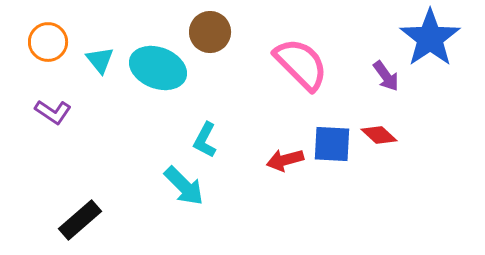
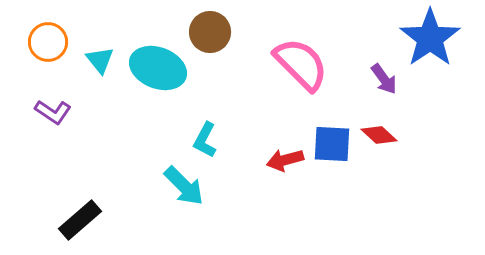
purple arrow: moved 2 px left, 3 px down
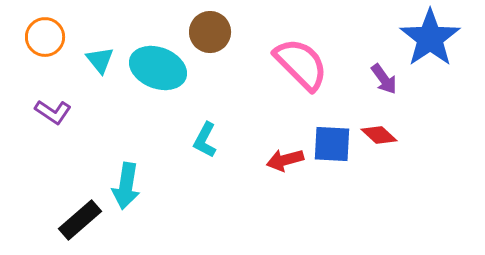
orange circle: moved 3 px left, 5 px up
cyan arrow: moved 58 px left; rotated 54 degrees clockwise
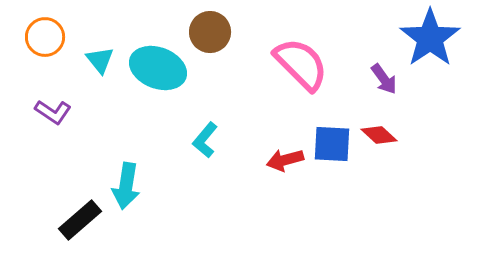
cyan L-shape: rotated 12 degrees clockwise
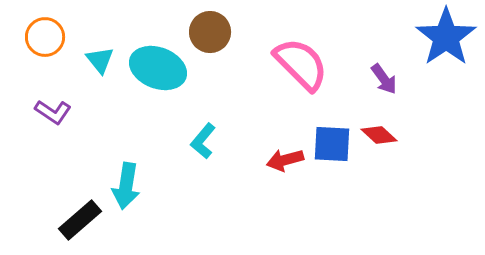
blue star: moved 16 px right, 1 px up
cyan L-shape: moved 2 px left, 1 px down
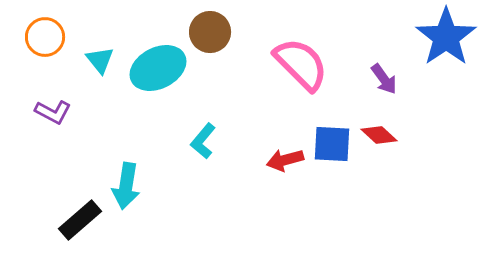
cyan ellipse: rotated 48 degrees counterclockwise
purple L-shape: rotated 6 degrees counterclockwise
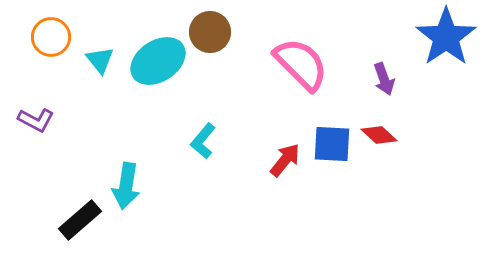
orange circle: moved 6 px right
cyan ellipse: moved 7 px up; rotated 6 degrees counterclockwise
purple arrow: rotated 16 degrees clockwise
purple L-shape: moved 17 px left, 8 px down
red arrow: rotated 144 degrees clockwise
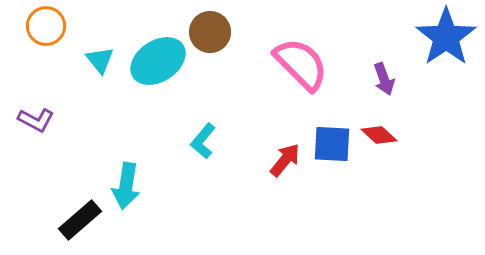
orange circle: moved 5 px left, 11 px up
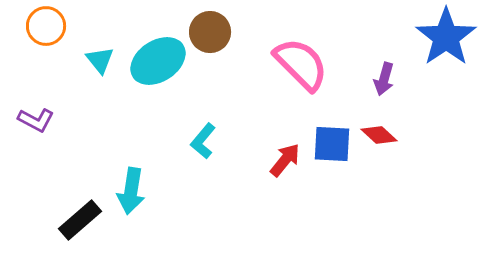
purple arrow: rotated 36 degrees clockwise
cyan arrow: moved 5 px right, 5 px down
